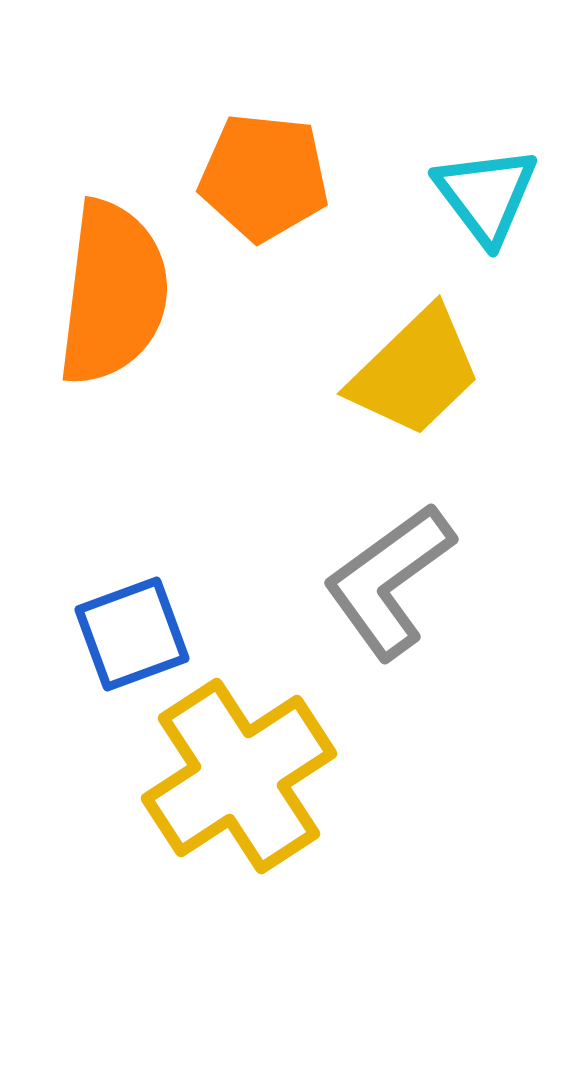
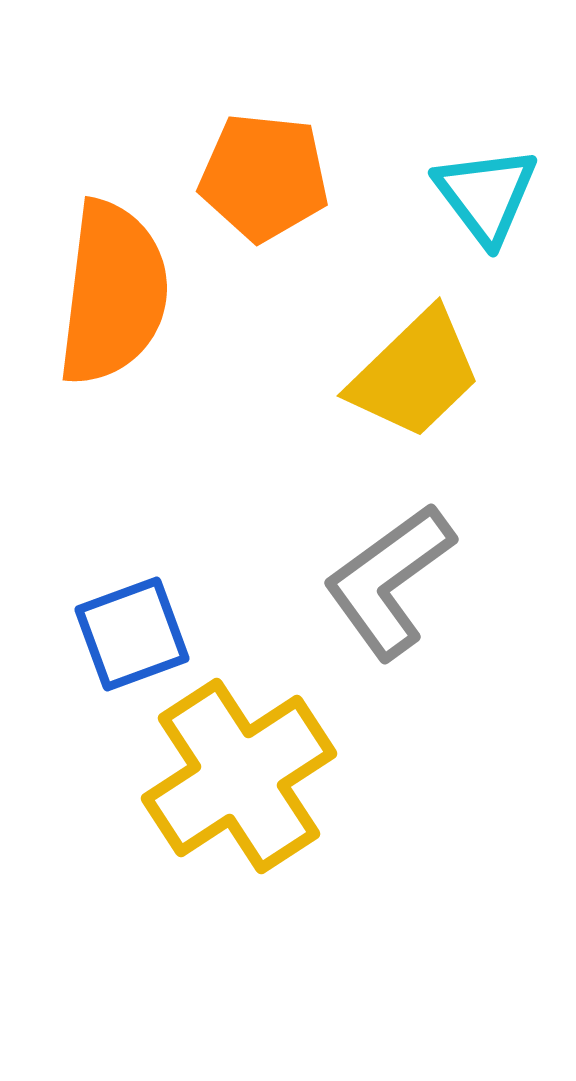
yellow trapezoid: moved 2 px down
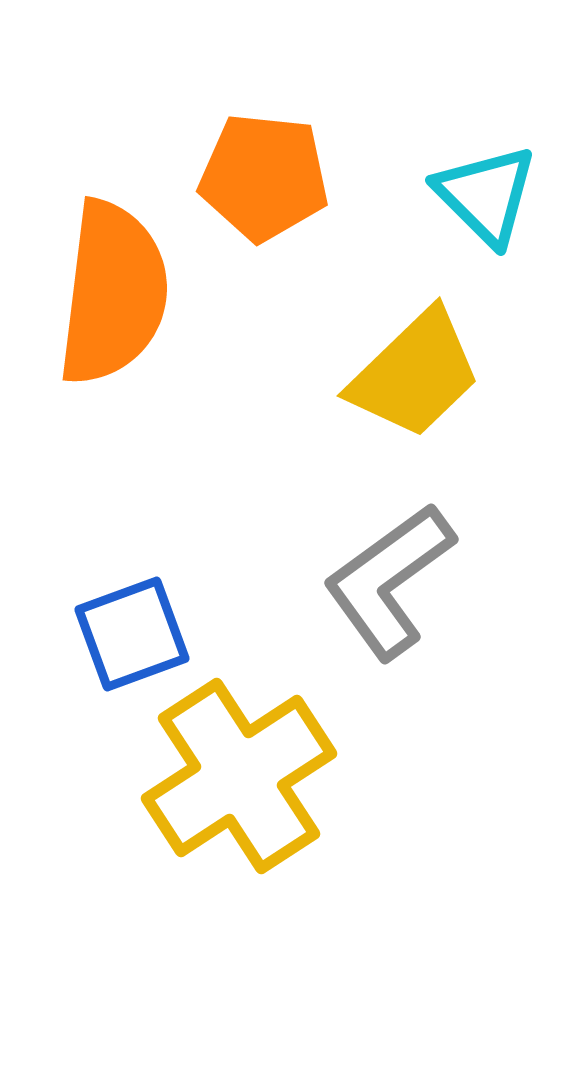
cyan triangle: rotated 8 degrees counterclockwise
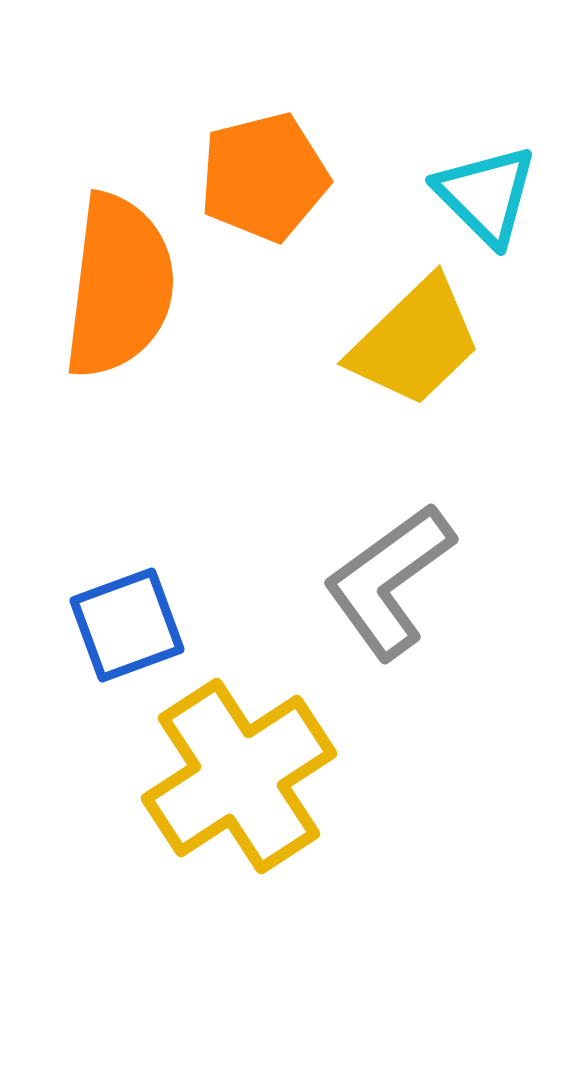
orange pentagon: rotated 20 degrees counterclockwise
orange semicircle: moved 6 px right, 7 px up
yellow trapezoid: moved 32 px up
blue square: moved 5 px left, 9 px up
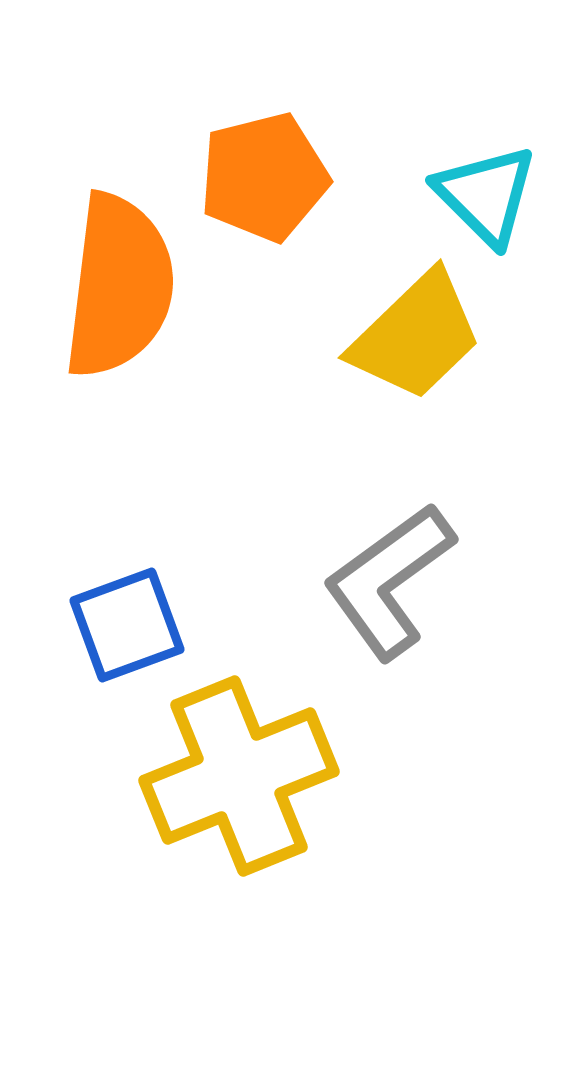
yellow trapezoid: moved 1 px right, 6 px up
yellow cross: rotated 11 degrees clockwise
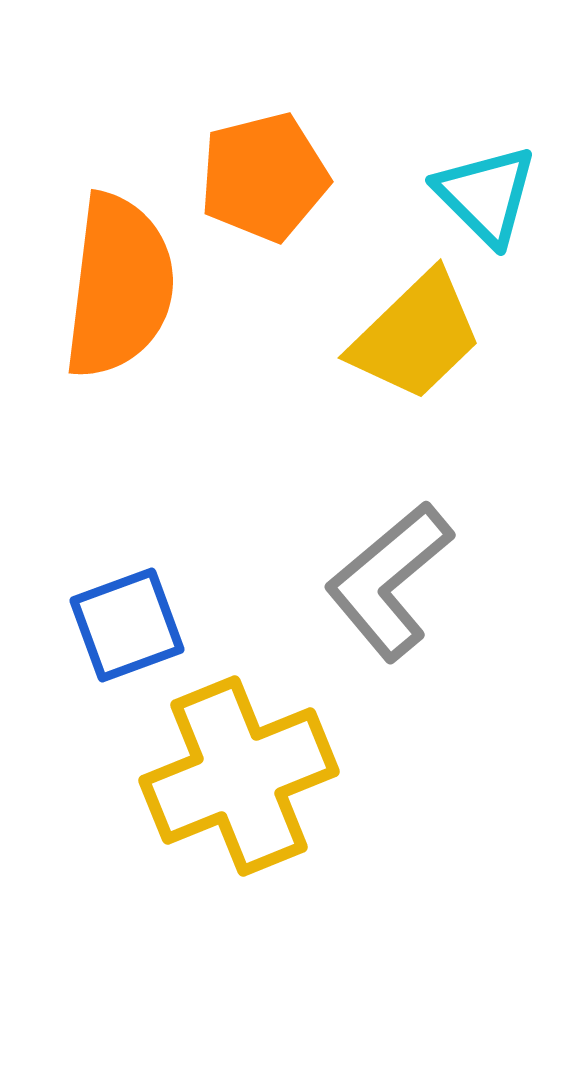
gray L-shape: rotated 4 degrees counterclockwise
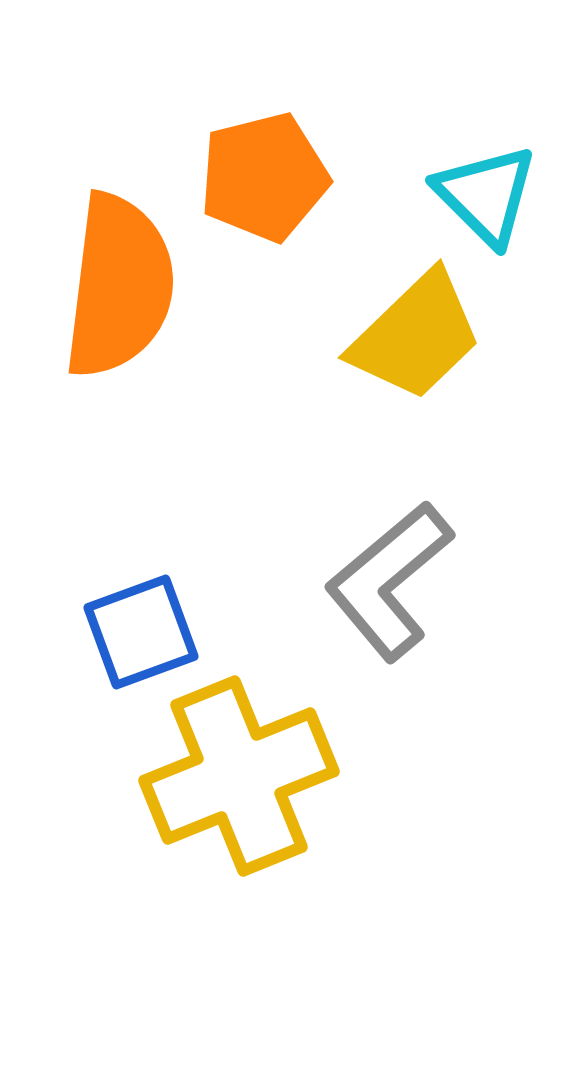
blue square: moved 14 px right, 7 px down
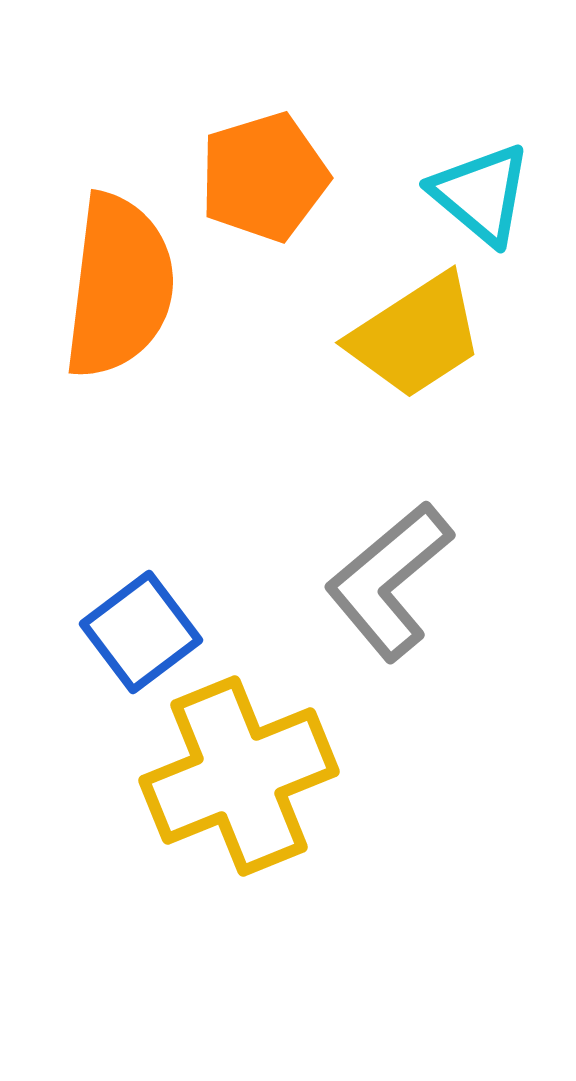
orange pentagon: rotated 3 degrees counterclockwise
cyan triangle: moved 5 px left, 1 px up; rotated 5 degrees counterclockwise
yellow trapezoid: rotated 11 degrees clockwise
blue square: rotated 17 degrees counterclockwise
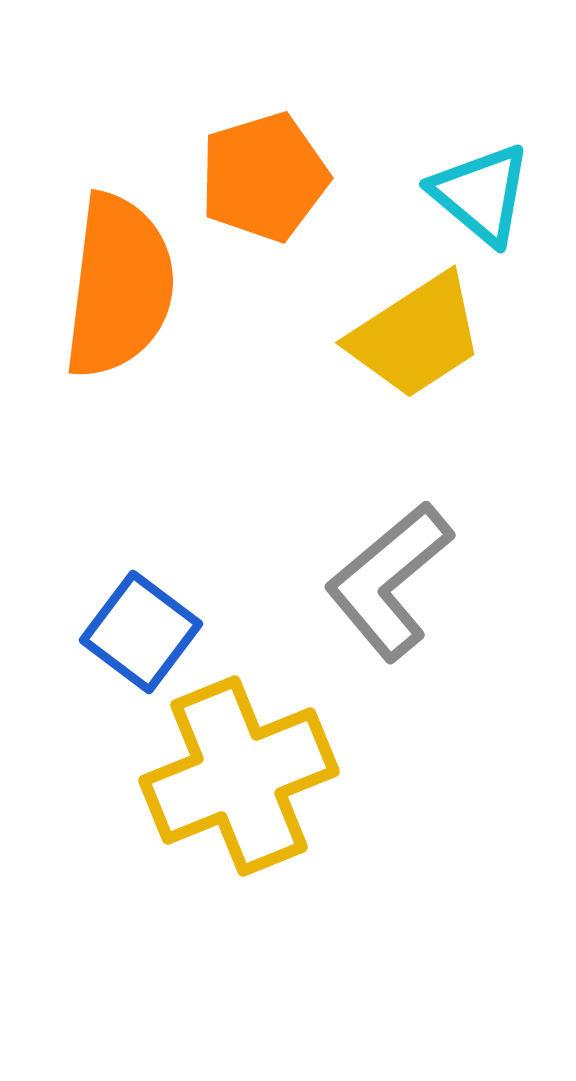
blue square: rotated 16 degrees counterclockwise
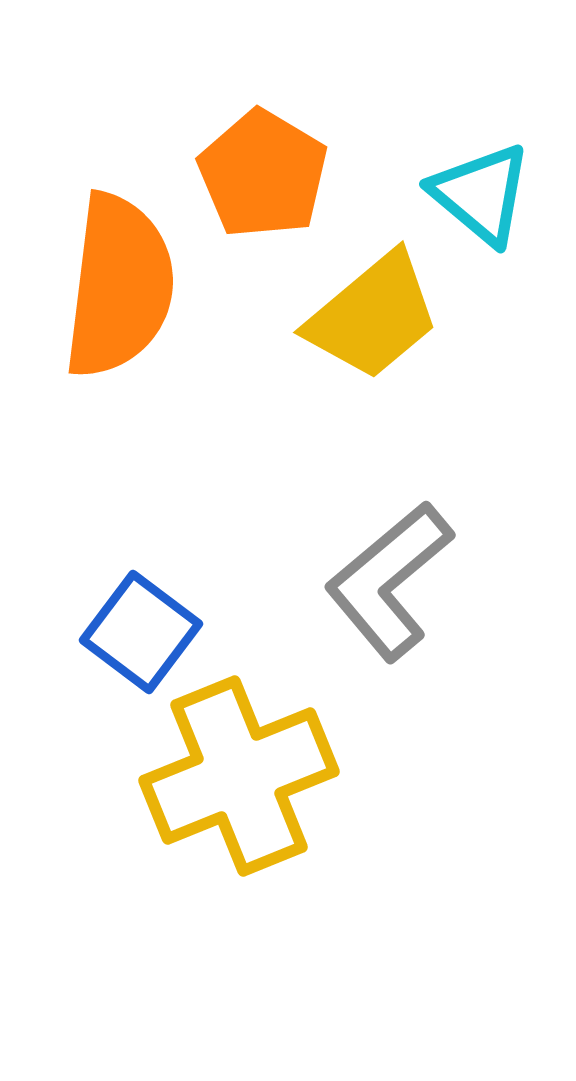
orange pentagon: moved 1 px left, 3 px up; rotated 24 degrees counterclockwise
yellow trapezoid: moved 43 px left, 20 px up; rotated 7 degrees counterclockwise
